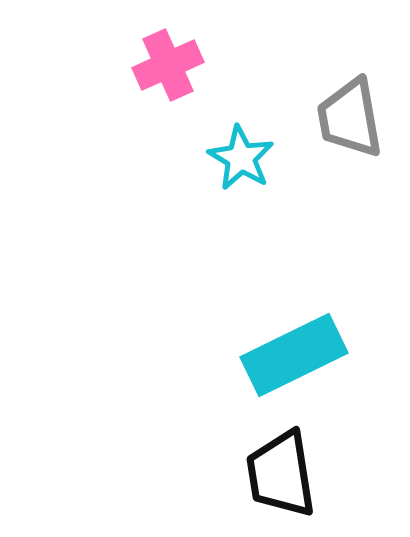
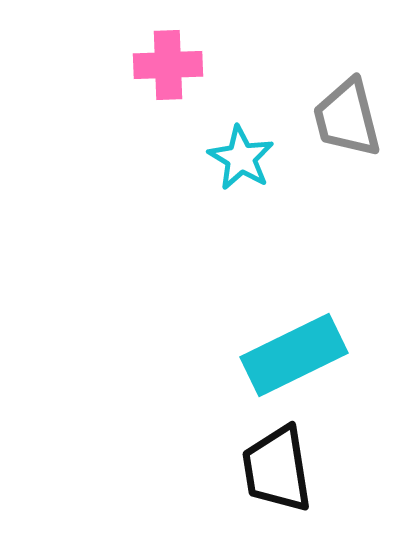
pink cross: rotated 22 degrees clockwise
gray trapezoid: moved 3 px left; rotated 4 degrees counterclockwise
black trapezoid: moved 4 px left, 5 px up
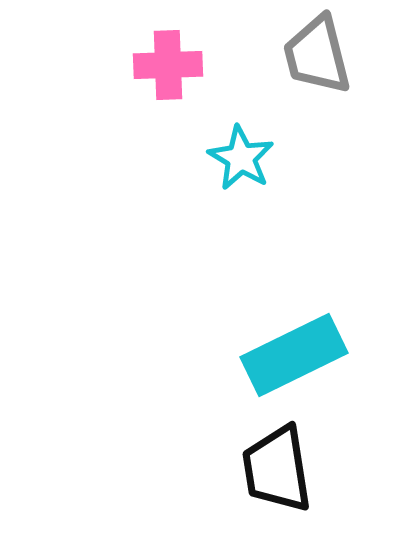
gray trapezoid: moved 30 px left, 63 px up
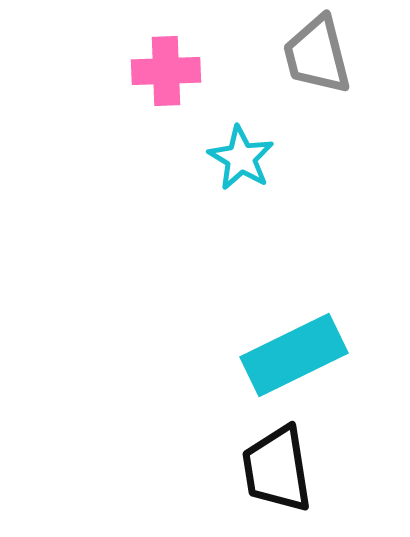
pink cross: moved 2 px left, 6 px down
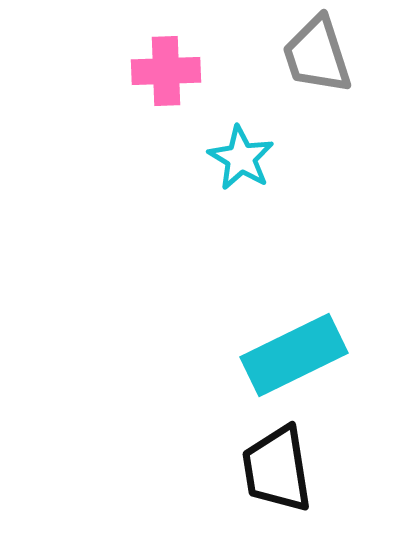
gray trapezoid: rotated 4 degrees counterclockwise
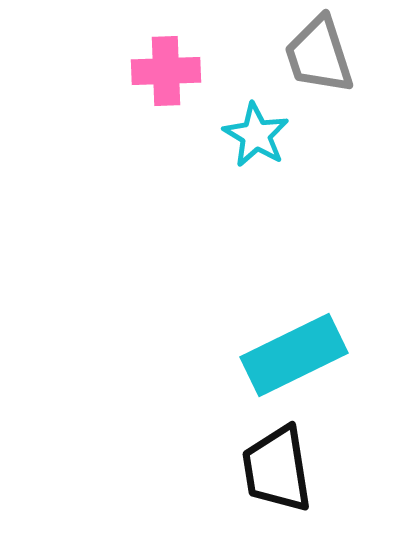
gray trapezoid: moved 2 px right
cyan star: moved 15 px right, 23 px up
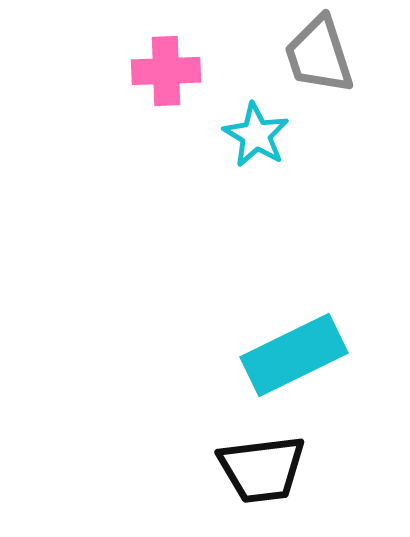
black trapezoid: moved 15 px left; rotated 88 degrees counterclockwise
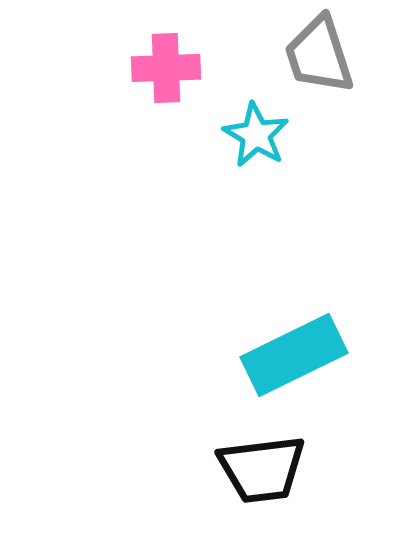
pink cross: moved 3 px up
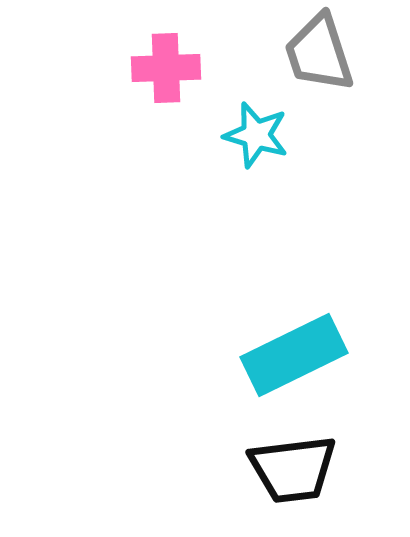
gray trapezoid: moved 2 px up
cyan star: rotated 14 degrees counterclockwise
black trapezoid: moved 31 px right
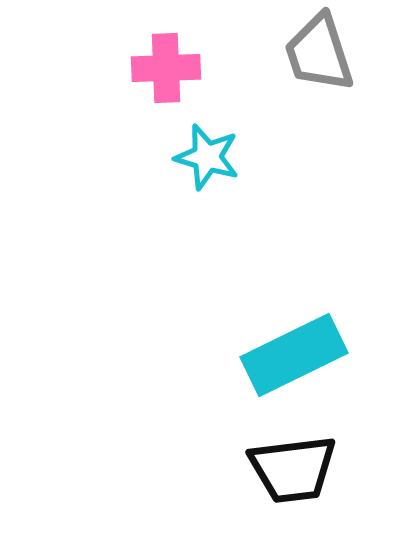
cyan star: moved 49 px left, 22 px down
